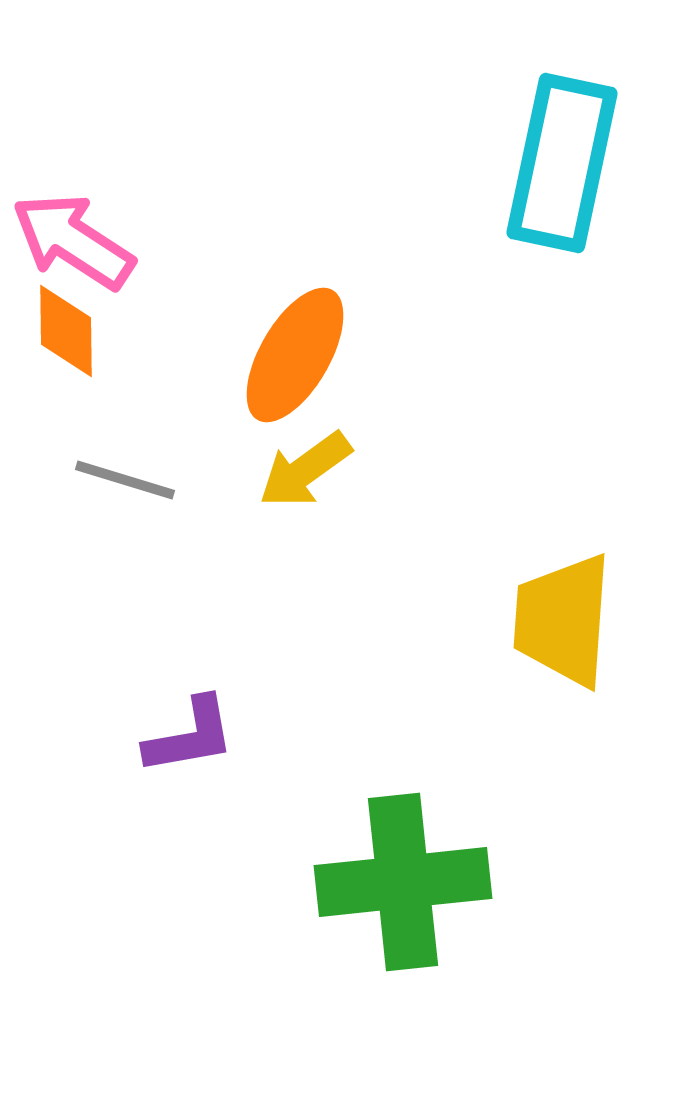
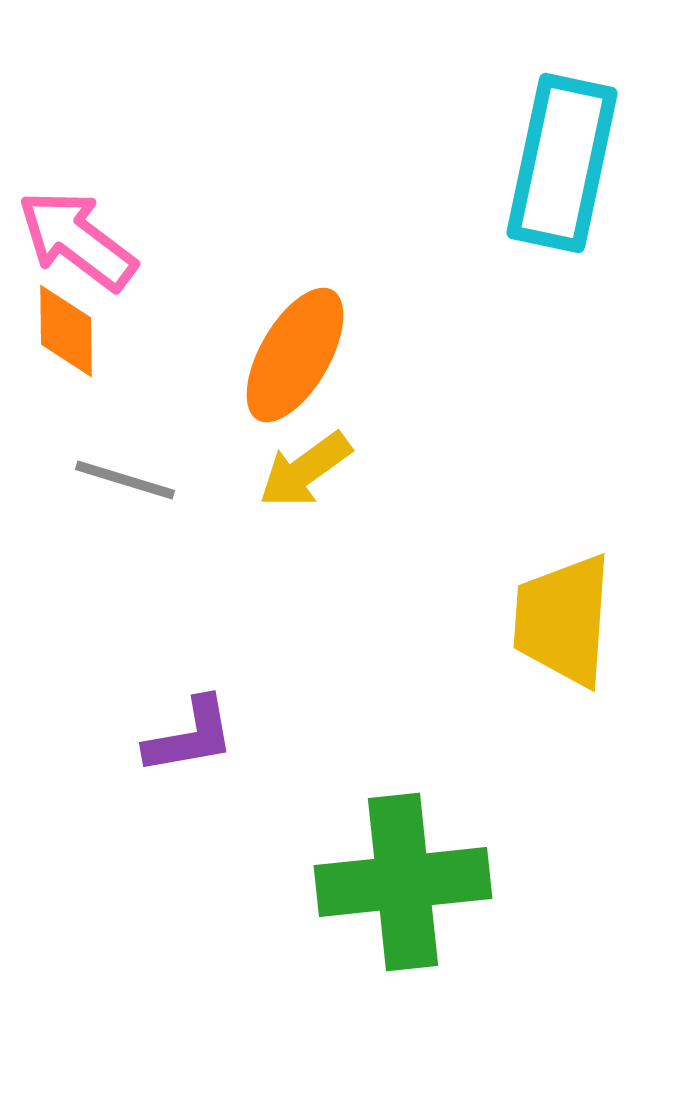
pink arrow: moved 4 px right, 1 px up; rotated 4 degrees clockwise
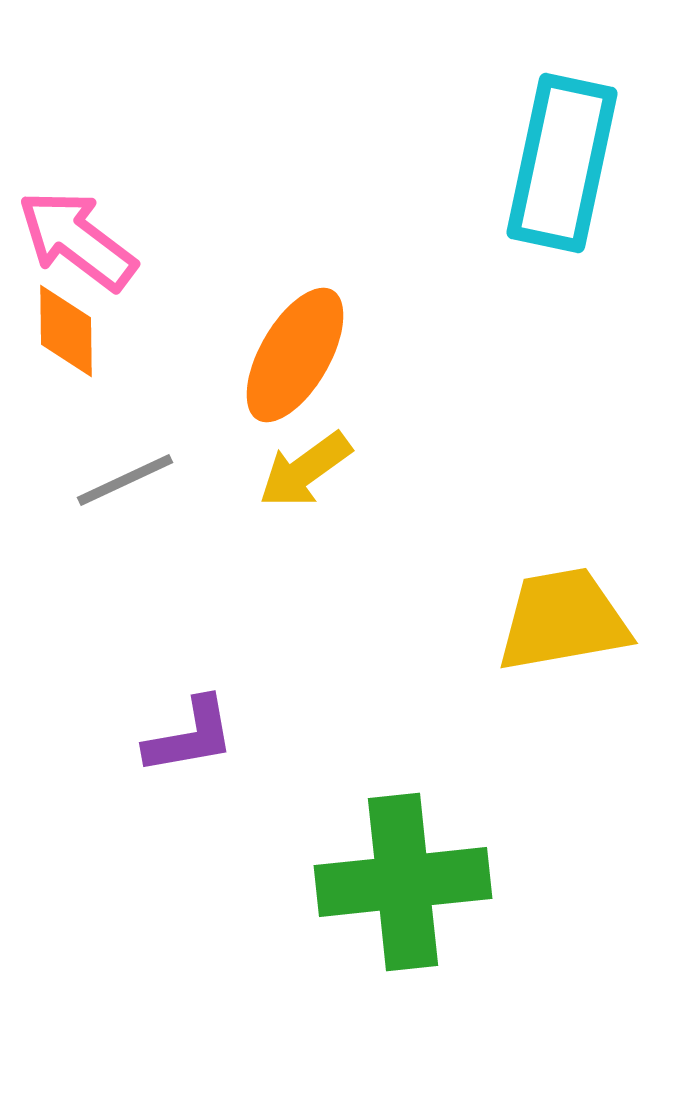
gray line: rotated 42 degrees counterclockwise
yellow trapezoid: rotated 76 degrees clockwise
